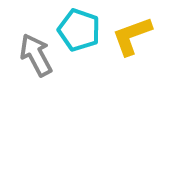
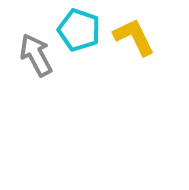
yellow L-shape: moved 2 px right, 1 px down; rotated 84 degrees clockwise
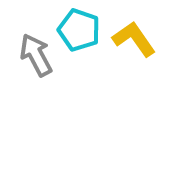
yellow L-shape: moved 2 px down; rotated 9 degrees counterclockwise
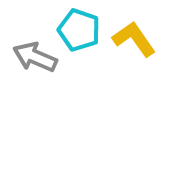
gray arrow: moved 1 px left, 2 px down; rotated 39 degrees counterclockwise
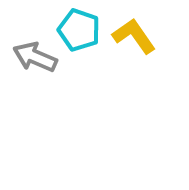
yellow L-shape: moved 3 px up
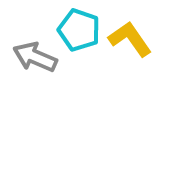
yellow L-shape: moved 4 px left, 3 px down
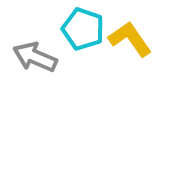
cyan pentagon: moved 4 px right, 1 px up
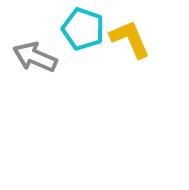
yellow L-shape: rotated 12 degrees clockwise
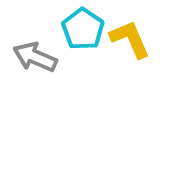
cyan pentagon: rotated 15 degrees clockwise
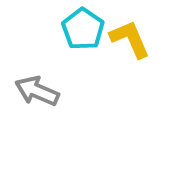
gray arrow: moved 2 px right, 34 px down
